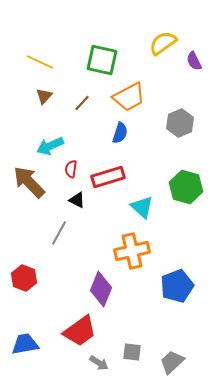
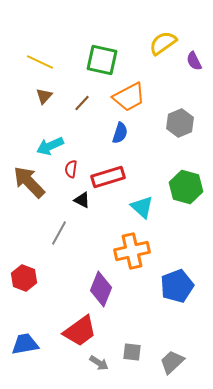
black triangle: moved 5 px right
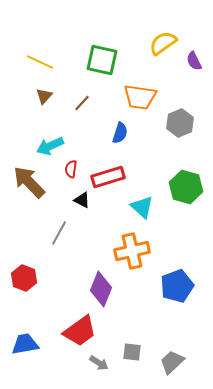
orange trapezoid: moved 11 px right; rotated 36 degrees clockwise
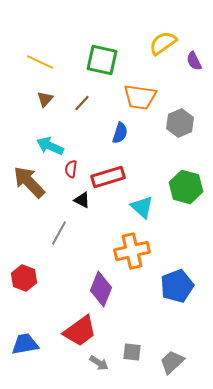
brown triangle: moved 1 px right, 3 px down
cyan arrow: rotated 48 degrees clockwise
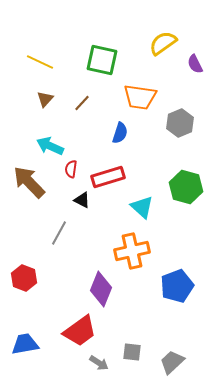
purple semicircle: moved 1 px right, 3 px down
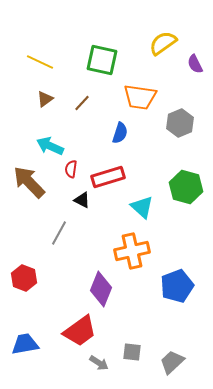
brown triangle: rotated 12 degrees clockwise
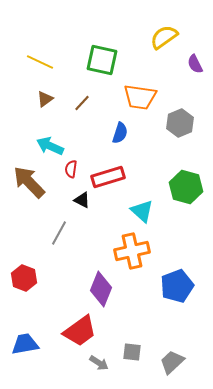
yellow semicircle: moved 1 px right, 6 px up
cyan triangle: moved 4 px down
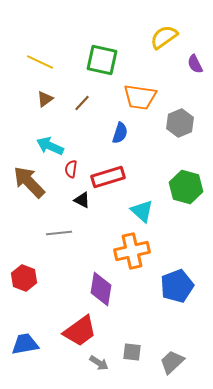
gray line: rotated 55 degrees clockwise
purple diamond: rotated 12 degrees counterclockwise
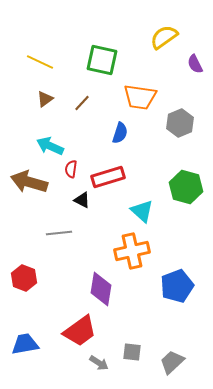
brown arrow: rotated 30 degrees counterclockwise
